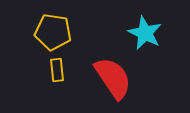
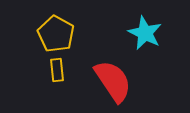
yellow pentagon: moved 3 px right, 2 px down; rotated 21 degrees clockwise
red semicircle: moved 3 px down
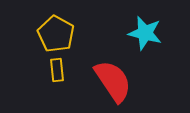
cyan star: rotated 12 degrees counterclockwise
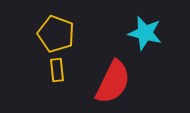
yellow pentagon: rotated 9 degrees counterclockwise
red semicircle: moved 1 px down; rotated 60 degrees clockwise
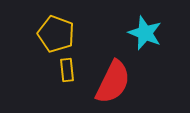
cyan star: rotated 8 degrees clockwise
yellow rectangle: moved 10 px right
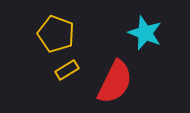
yellow rectangle: rotated 65 degrees clockwise
red semicircle: moved 2 px right
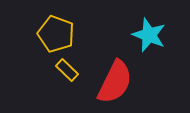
cyan star: moved 4 px right, 2 px down
yellow rectangle: rotated 75 degrees clockwise
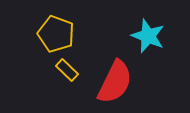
cyan star: moved 1 px left, 1 px down
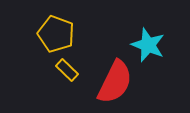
cyan star: moved 9 px down
